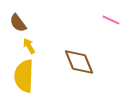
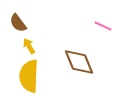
pink line: moved 8 px left, 6 px down
yellow semicircle: moved 5 px right
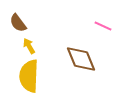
brown diamond: moved 2 px right, 3 px up
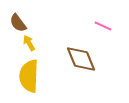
yellow arrow: moved 3 px up
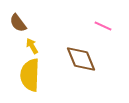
yellow arrow: moved 3 px right, 3 px down
yellow semicircle: moved 1 px right, 1 px up
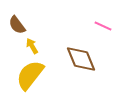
brown semicircle: moved 1 px left, 2 px down
yellow semicircle: rotated 36 degrees clockwise
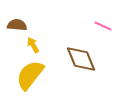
brown semicircle: rotated 132 degrees clockwise
yellow arrow: moved 1 px right, 1 px up
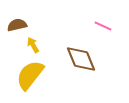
brown semicircle: rotated 18 degrees counterclockwise
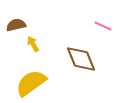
brown semicircle: moved 1 px left
yellow arrow: moved 1 px up
yellow semicircle: moved 1 px right, 8 px down; rotated 16 degrees clockwise
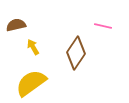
pink line: rotated 12 degrees counterclockwise
yellow arrow: moved 3 px down
brown diamond: moved 5 px left, 6 px up; rotated 56 degrees clockwise
